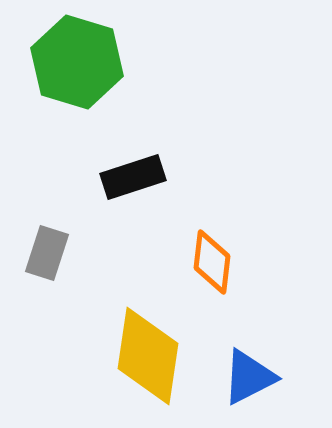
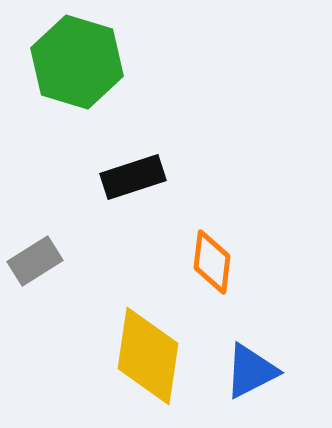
gray rectangle: moved 12 px left, 8 px down; rotated 40 degrees clockwise
blue triangle: moved 2 px right, 6 px up
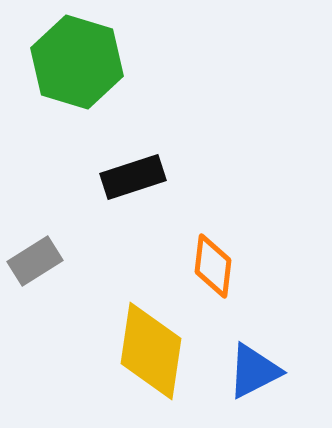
orange diamond: moved 1 px right, 4 px down
yellow diamond: moved 3 px right, 5 px up
blue triangle: moved 3 px right
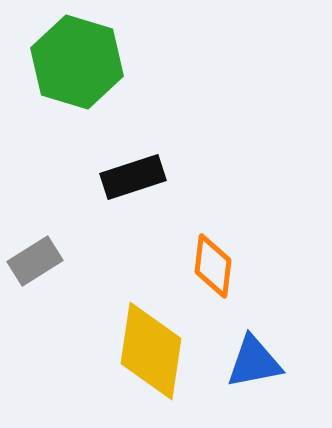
blue triangle: moved 9 px up; rotated 16 degrees clockwise
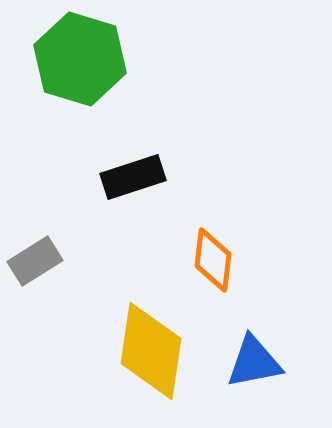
green hexagon: moved 3 px right, 3 px up
orange diamond: moved 6 px up
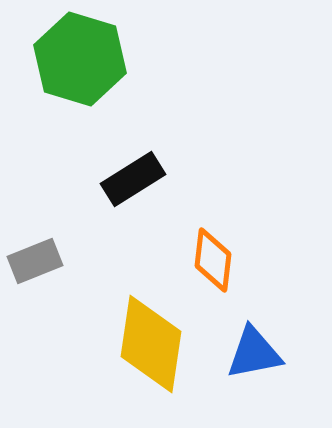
black rectangle: moved 2 px down; rotated 14 degrees counterclockwise
gray rectangle: rotated 10 degrees clockwise
yellow diamond: moved 7 px up
blue triangle: moved 9 px up
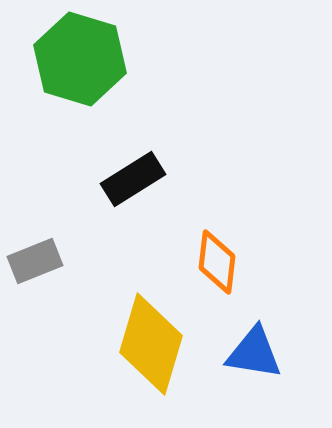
orange diamond: moved 4 px right, 2 px down
yellow diamond: rotated 8 degrees clockwise
blue triangle: rotated 20 degrees clockwise
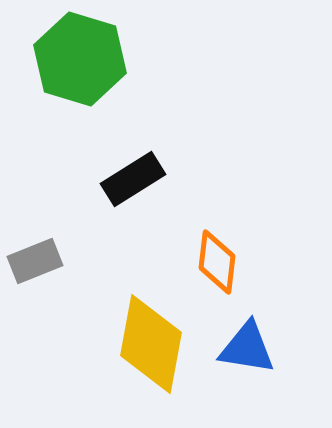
yellow diamond: rotated 6 degrees counterclockwise
blue triangle: moved 7 px left, 5 px up
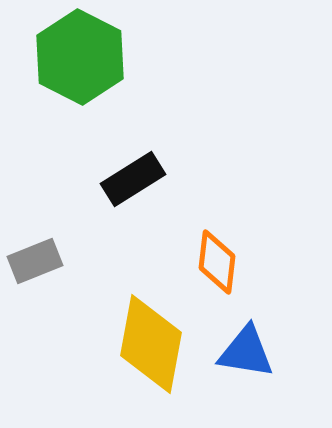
green hexagon: moved 2 px up; rotated 10 degrees clockwise
blue triangle: moved 1 px left, 4 px down
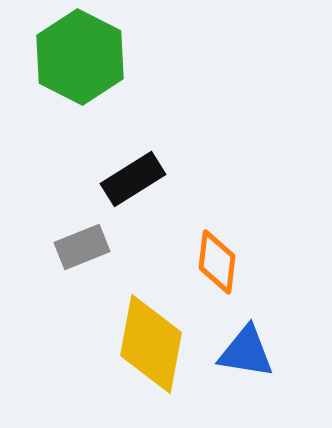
gray rectangle: moved 47 px right, 14 px up
